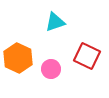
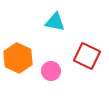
cyan triangle: rotated 30 degrees clockwise
pink circle: moved 2 px down
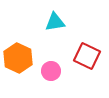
cyan triangle: rotated 20 degrees counterclockwise
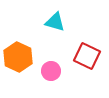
cyan triangle: rotated 25 degrees clockwise
orange hexagon: moved 1 px up
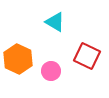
cyan triangle: rotated 15 degrees clockwise
orange hexagon: moved 2 px down
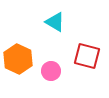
red square: rotated 12 degrees counterclockwise
